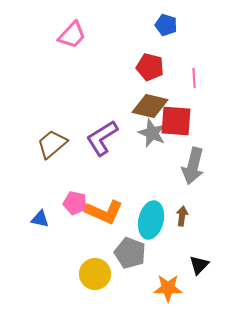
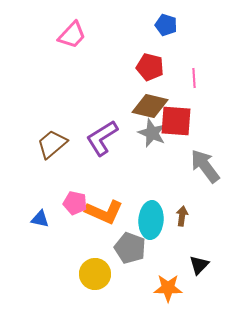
gray arrow: moved 12 px right; rotated 129 degrees clockwise
cyan ellipse: rotated 9 degrees counterclockwise
gray pentagon: moved 5 px up
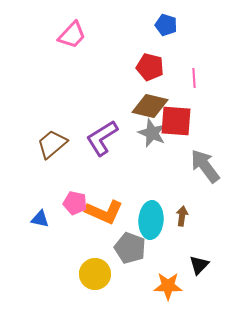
orange star: moved 2 px up
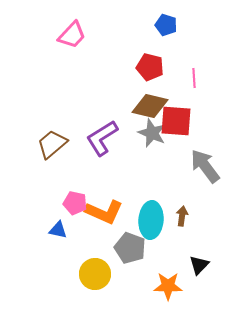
blue triangle: moved 18 px right, 11 px down
